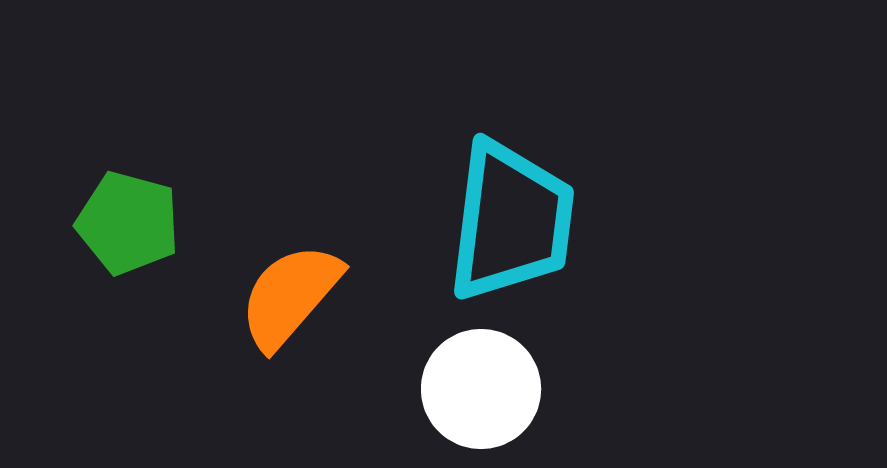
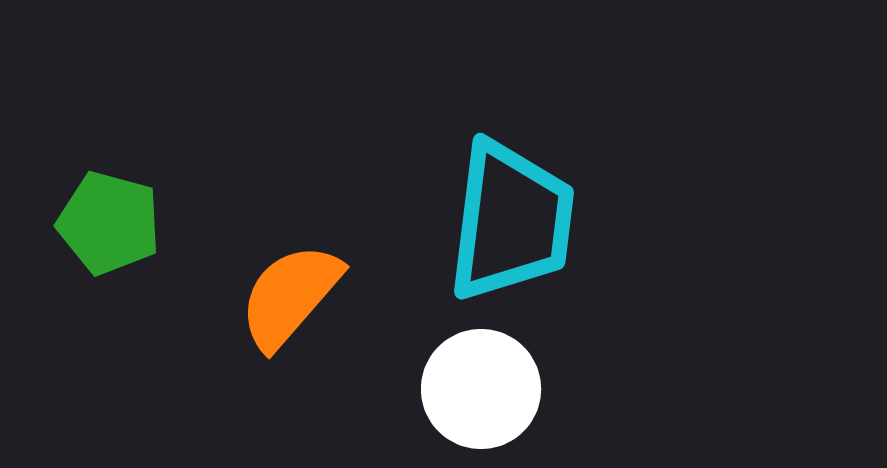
green pentagon: moved 19 px left
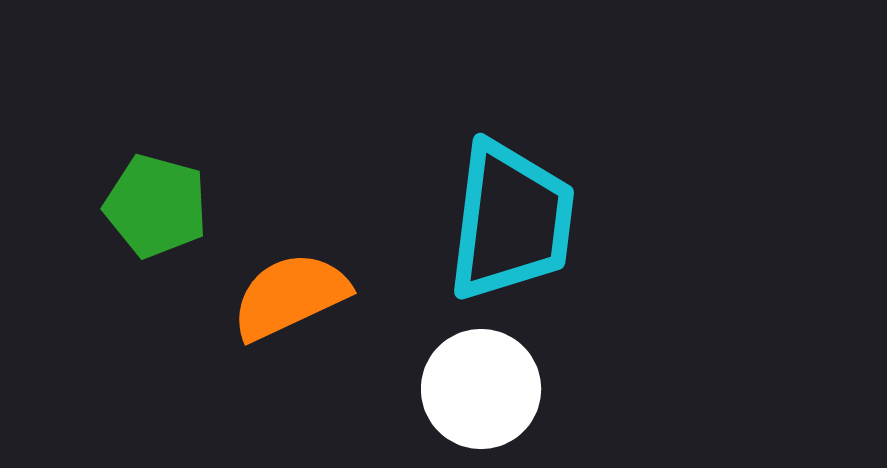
green pentagon: moved 47 px right, 17 px up
orange semicircle: rotated 24 degrees clockwise
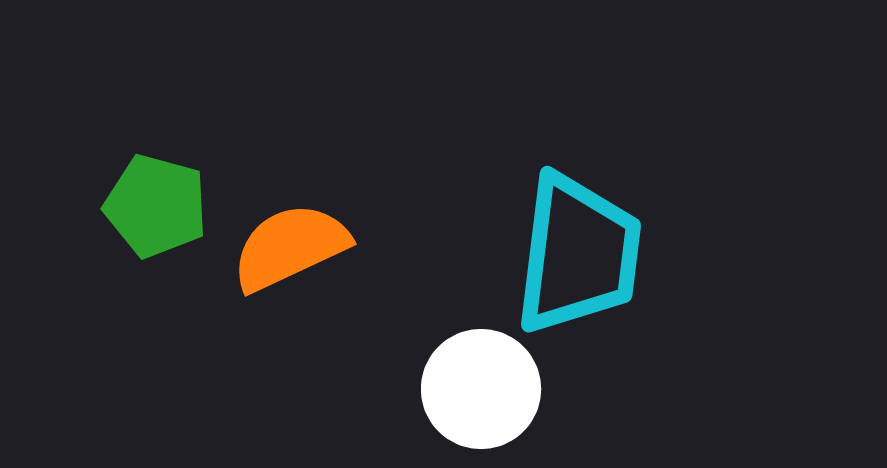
cyan trapezoid: moved 67 px right, 33 px down
orange semicircle: moved 49 px up
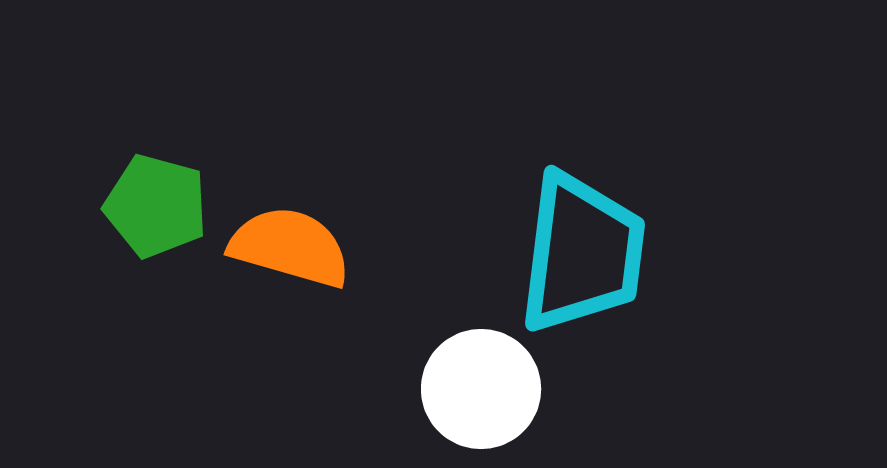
orange semicircle: rotated 41 degrees clockwise
cyan trapezoid: moved 4 px right, 1 px up
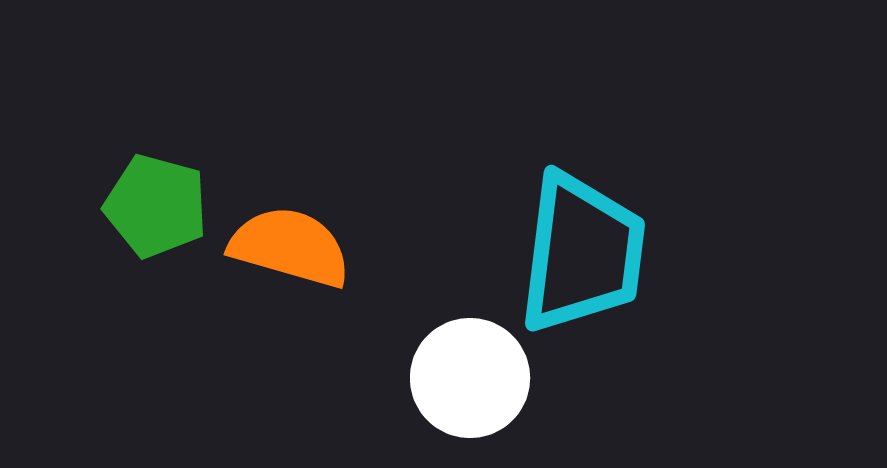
white circle: moved 11 px left, 11 px up
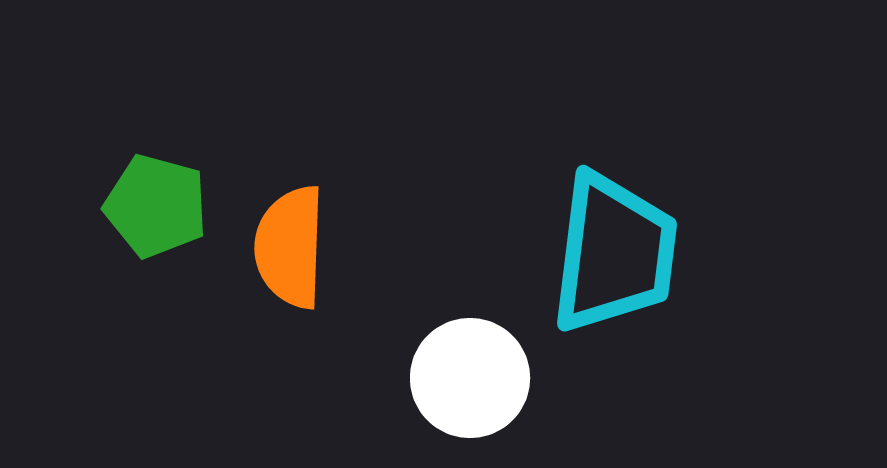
orange semicircle: rotated 104 degrees counterclockwise
cyan trapezoid: moved 32 px right
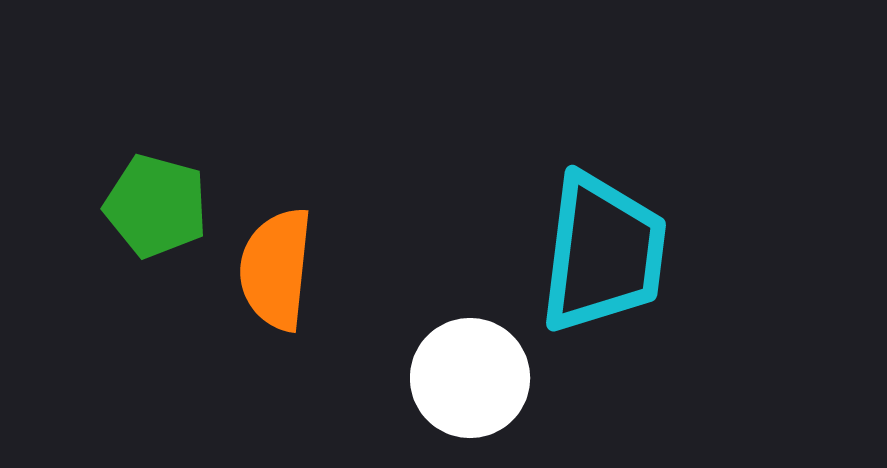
orange semicircle: moved 14 px left, 22 px down; rotated 4 degrees clockwise
cyan trapezoid: moved 11 px left
